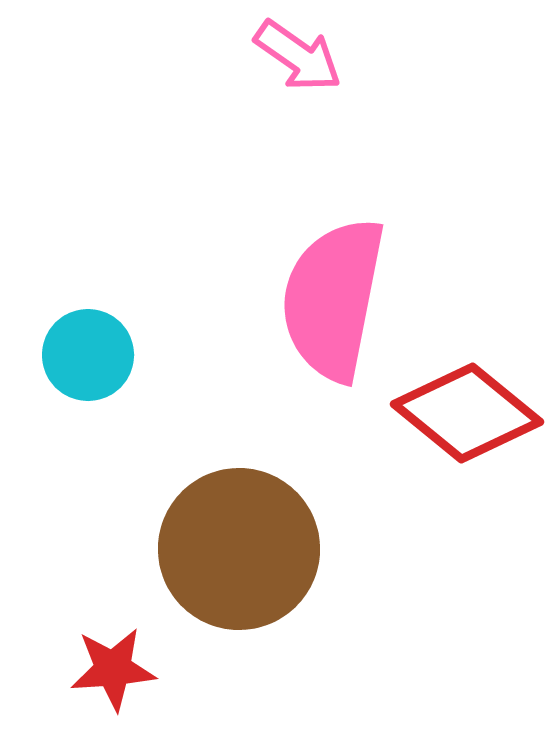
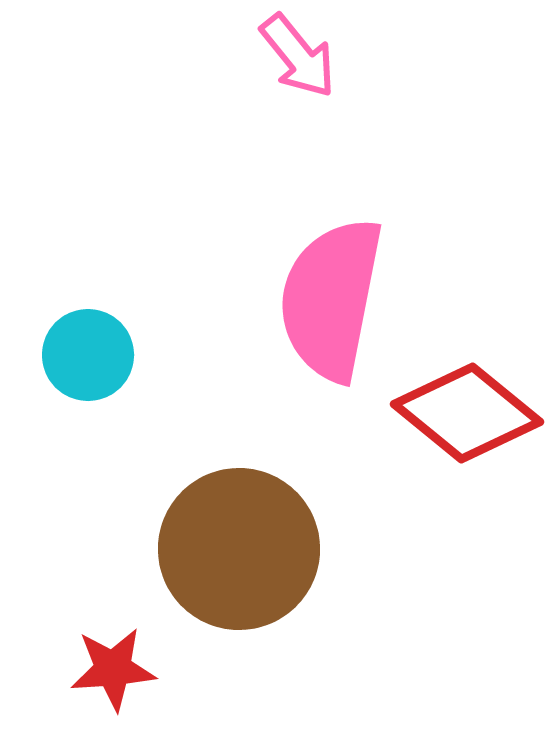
pink arrow: rotated 16 degrees clockwise
pink semicircle: moved 2 px left
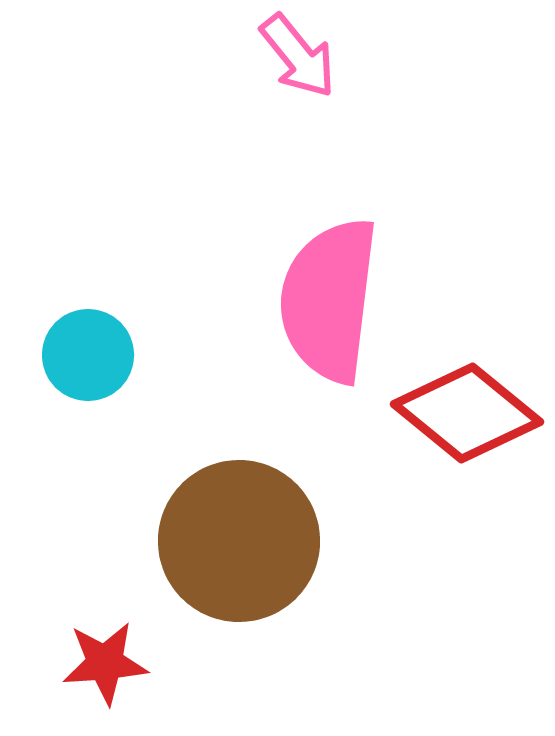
pink semicircle: moved 2 px left, 1 px down; rotated 4 degrees counterclockwise
brown circle: moved 8 px up
red star: moved 8 px left, 6 px up
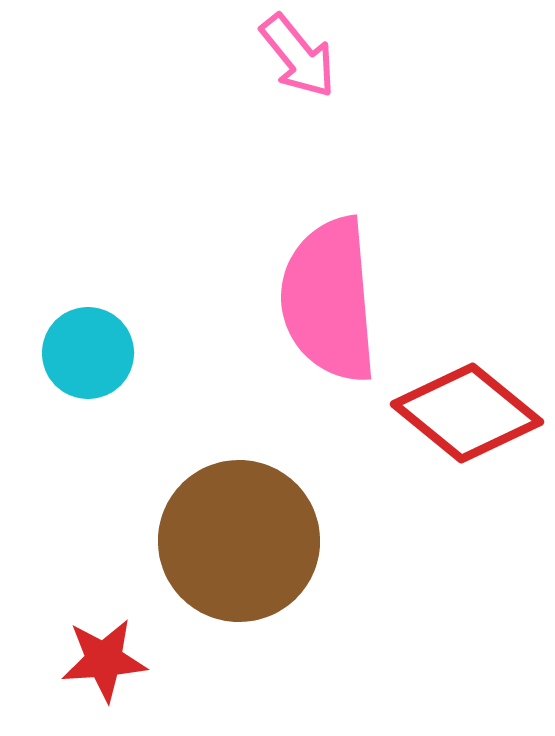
pink semicircle: rotated 12 degrees counterclockwise
cyan circle: moved 2 px up
red star: moved 1 px left, 3 px up
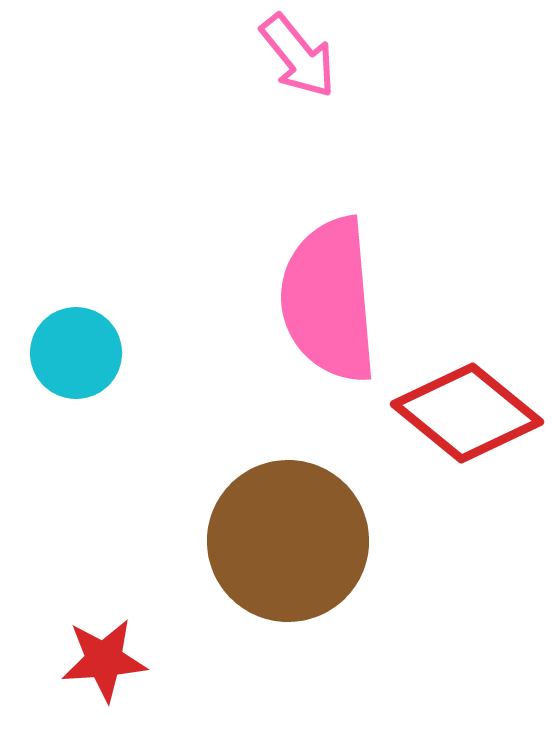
cyan circle: moved 12 px left
brown circle: moved 49 px right
